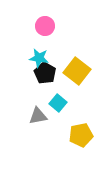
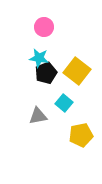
pink circle: moved 1 px left, 1 px down
black pentagon: moved 1 px right; rotated 20 degrees clockwise
cyan square: moved 6 px right
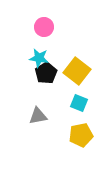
black pentagon: rotated 10 degrees counterclockwise
cyan square: moved 15 px right; rotated 18 degrees counterclockwise
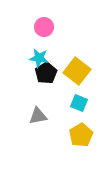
yellow pentagon: rotated 20 degrees counterclockwise
